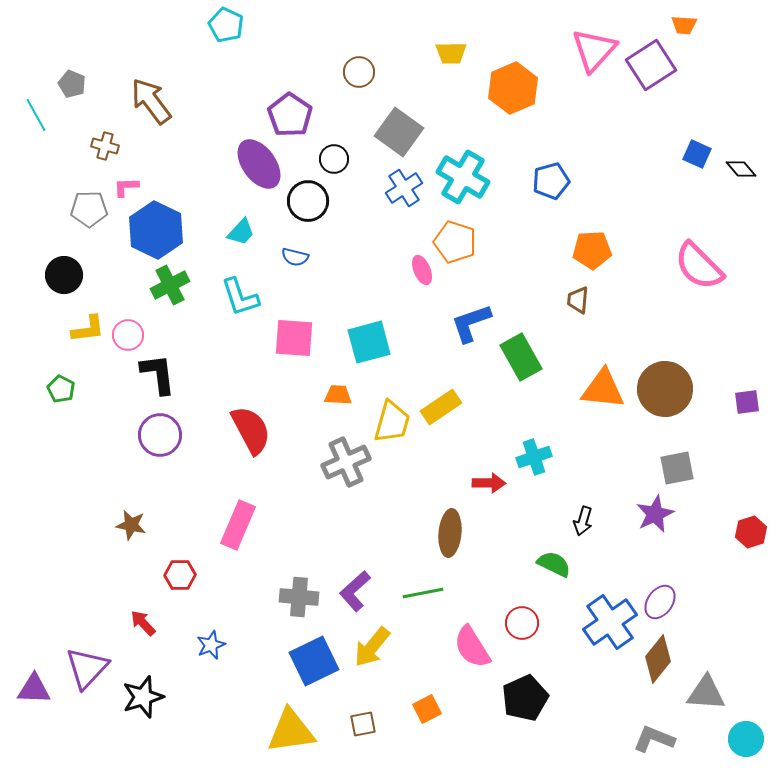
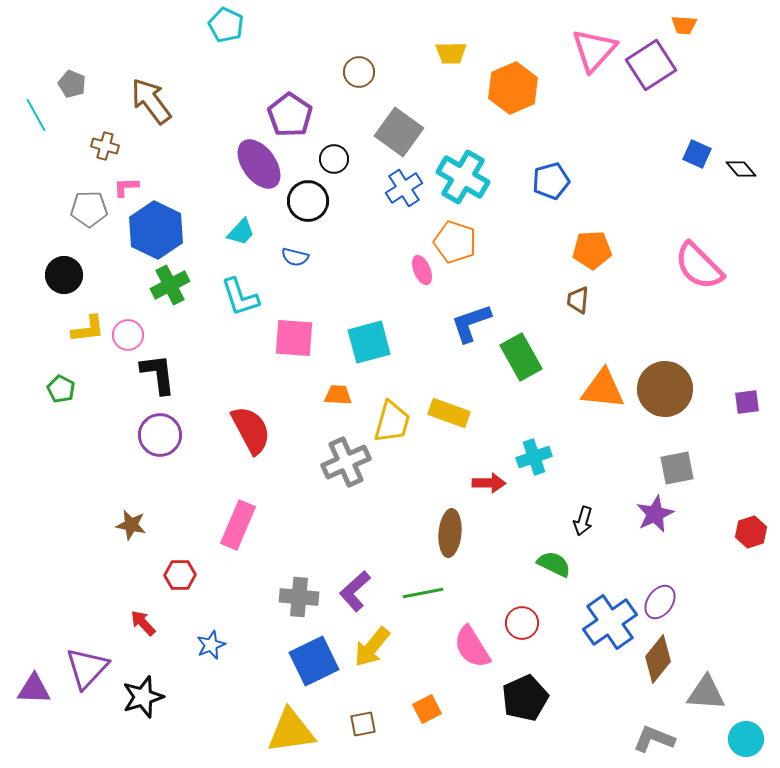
yellow rectangle at (441, 407): moved 8 px right, 6 px down; rotated 54 degrees clockwise
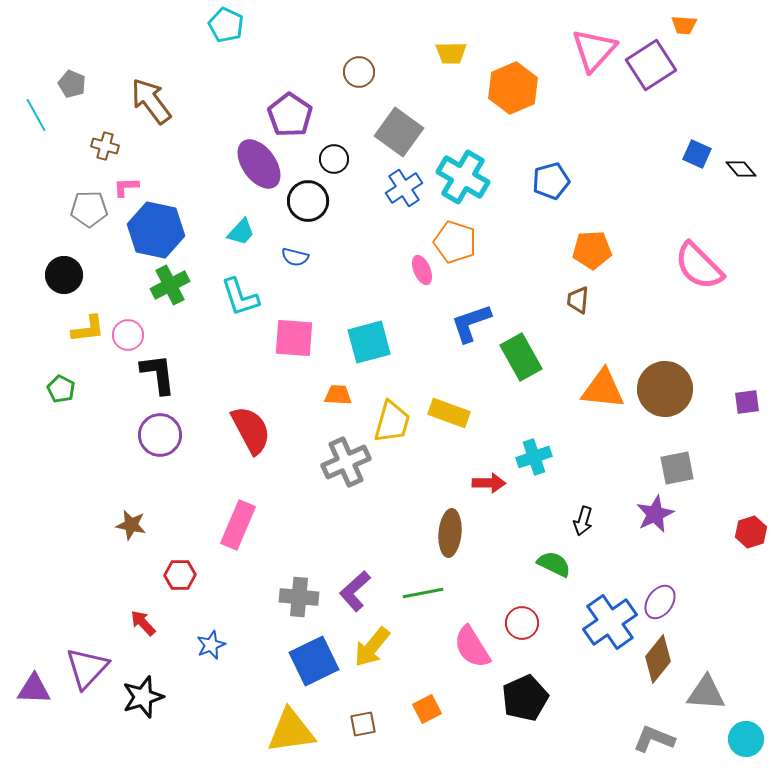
blue hexagon at (156, 230): rotated 14 degrees counterclockwise
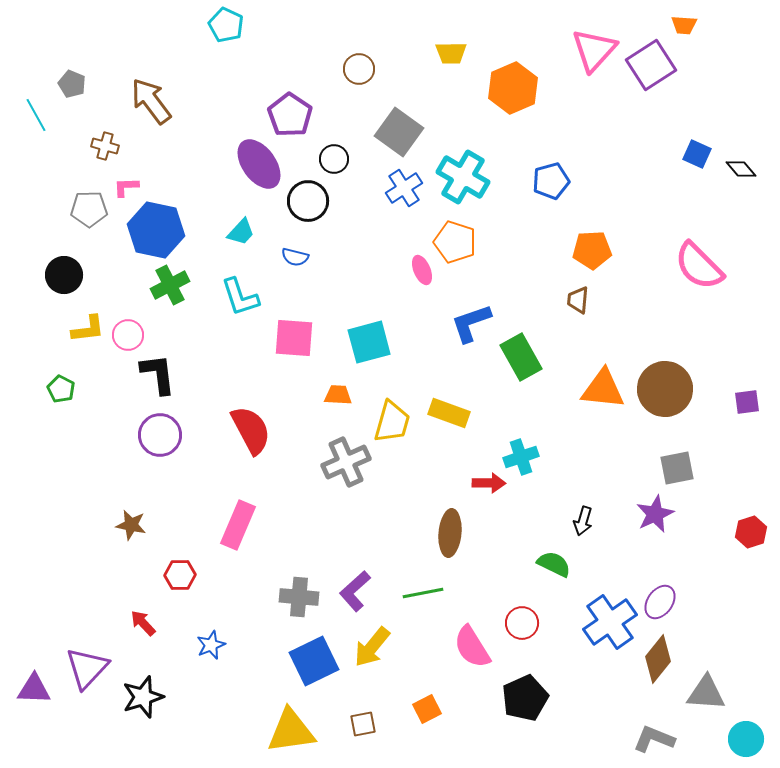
brown circle at (359, 72): moved 3 px up
cyan cross at (534, 457): moved 13 px left
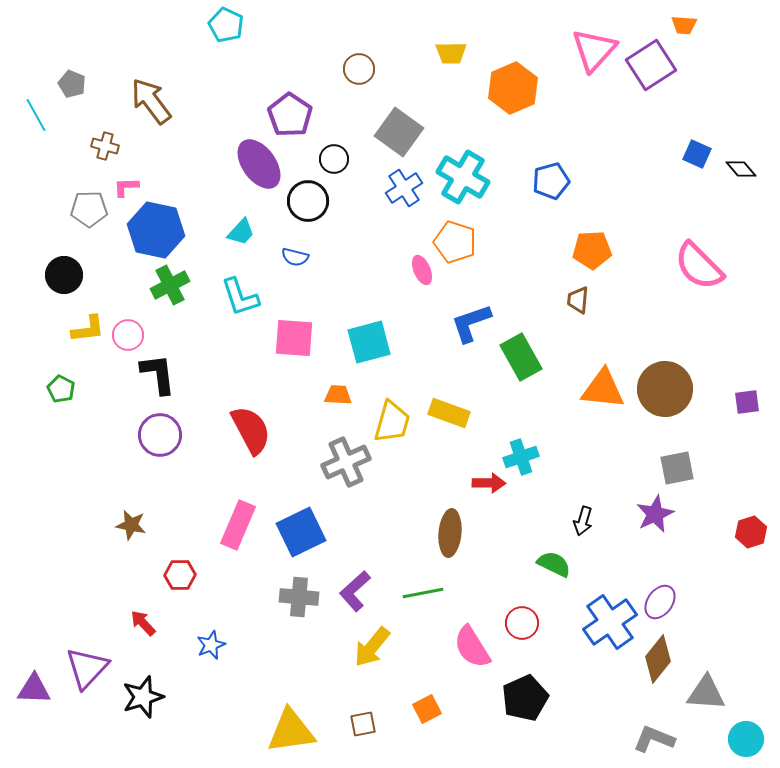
blue square at (314, 661): moved 13 px left, 129 px up
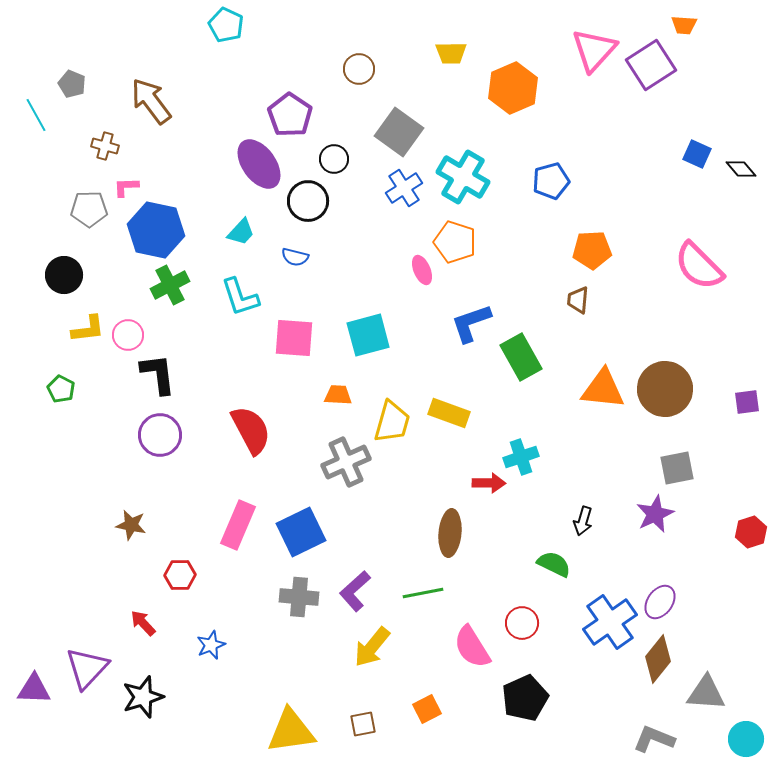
cyan square at (369, 342): moved 1 px left, 7 px up
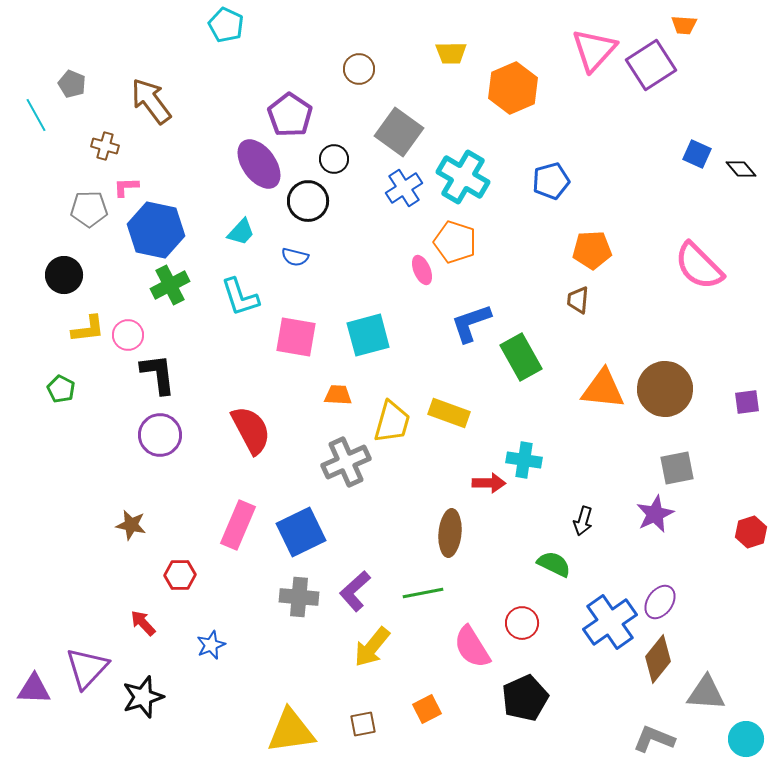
pink square at (294, 338): moved 2 px right, 1 px up; rotated 6 degrees clockwise
cyan cross at (521, 457): moved 3 px right, 3 px down; rotated 28 degrees clockwise
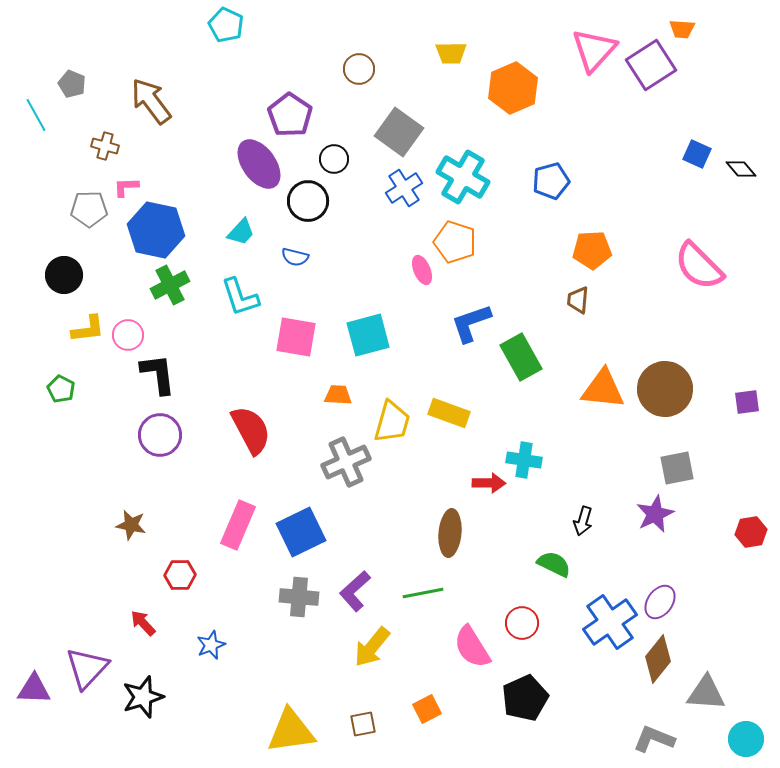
orange trapezoid at (684, 25): moved 2 px left, 4 px down
red hexagon at (751, 532): rotated 8 degrees clockwise
